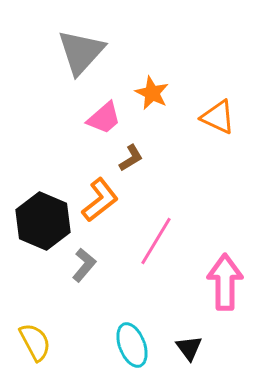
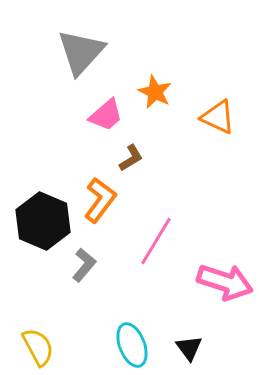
orange star: moved 3 px right, 1 px up
pink trapezoid: moved 2 px right, 3 px up
orange L-shape: rotated 15 degrees counterclockwise
pink arrow: rotated 108 degrees clockwise
yellow semicircle: moved 3 px right, 5 px down
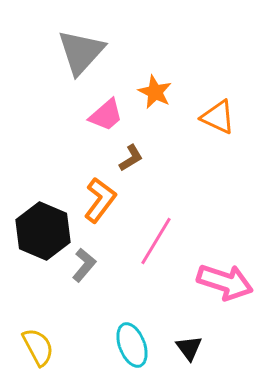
black hexagon: moved 10 px down
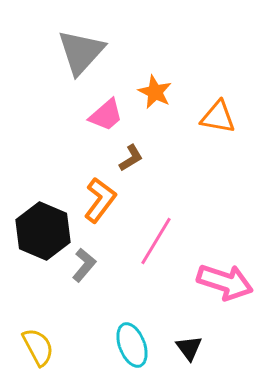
orange triangle: rotated 15 degrees counterclockwise
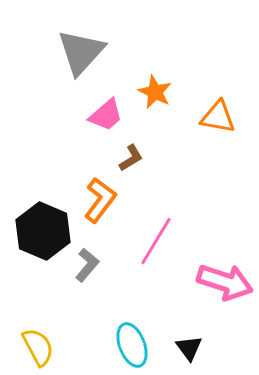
gray L-shape: moved 3 px right
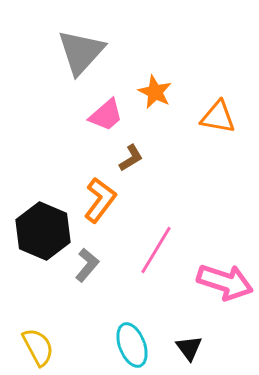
pink line: moved 9 px down
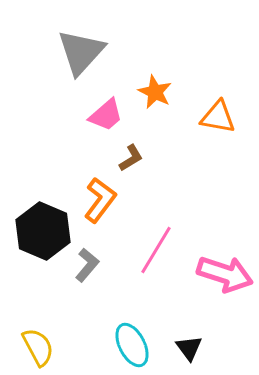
pink arrow: moved 8 px up
cyan ellipse: rotated 6 degrees counterclockwise
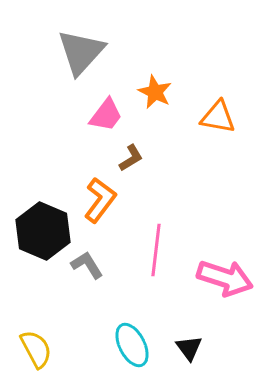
pink trapezoid: rotated 12 degrees counterclockwise
pink line: rotated 24 degrees counterclockwise
gray L-shape: rotated 72 degrees counterclockwise
pink arrow: moved 4 px down
yellow semicircle: moved 2 px left, 2 px down
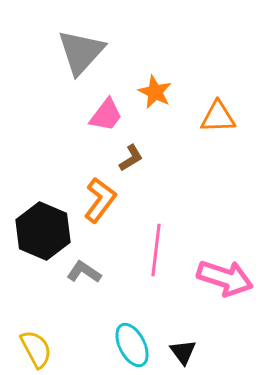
orange triangle: rotated 12 degrees counterclockwise
gray L-shape: moved 3 px left, 7 px down; rotated 24 degrees counterclockwise
black triangle: moved 6 px left, 4 px down
